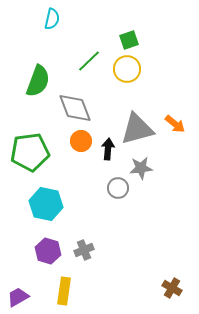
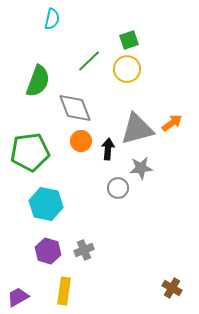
orange arrow: moved 3 px left, 1 px up; rotated 75 degrees counterclockwise
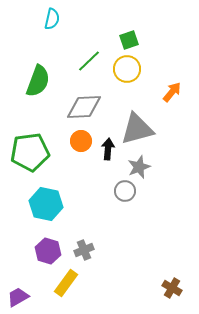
gray diamond: moved 9 px right, 1 px up; rotated 72 degrees counterclockwise
orange arrow: moved 31 px up; rotated 15 degrees counterclockwise
gray star: moved 2 px left, 1 px up; rotated 15 degrees counterclockwise
gray circle: moved 7 px right, 3 px down
yellow rectangle: moved 2 px right, 8 px up; rotated 28 degrees clockwise
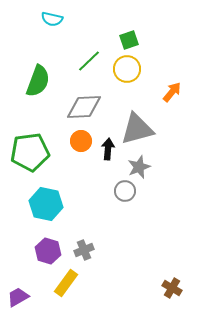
cyan semicircle: rotated 90 degrees clockwise
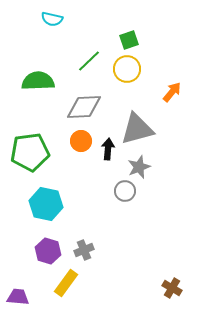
green semicircle: rotated 112 degrees counterclockwise
purple trapezoid: rotated 35 degrees clockwise
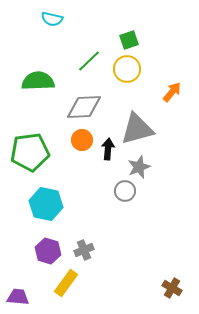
orange circle: moved 1 px right, 1 px up
